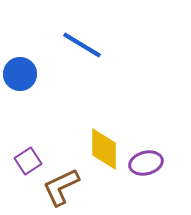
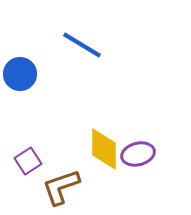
purple ellipse: moved 8 px left, 9 px up
brown L-shape: rotated 6 degrees clockwise
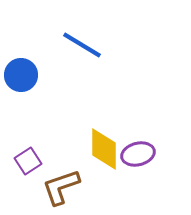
blue circle: moved 1 px right, 1 px down
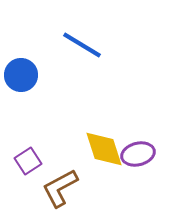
yellow diamond: rotated 18 degrees counterclockwise
brown L-shape: moved 1 px left, 1 px down; rotated 9 degrees counterclockwise
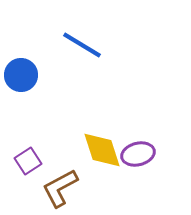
yellow diamond: moved 2 px left, 1 px down
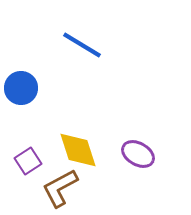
blue circle: moved 13 px down
yellow diamond: moved 24 px left
purple ellipse: rotated 44 degrees clockwise
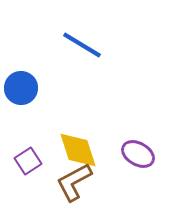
brown L-shape: moved 14 px right, 6 px up
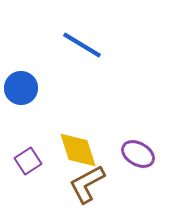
brown L-shape: moved 13 px right, 2 px down
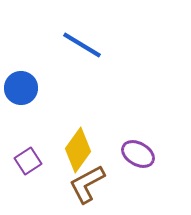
yellow diamond: rotated 54 degrees clockwise
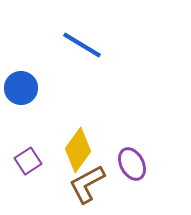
purple ellipse: moved 6 px left, 10 px down; rotated 32 degrees clockwise
